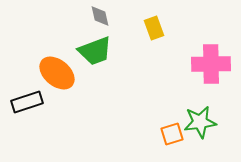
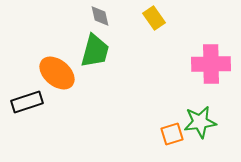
yellow rectangle: moved 10 px up; rotated 15 degrees counterclockwise
green trapezoid: rotated 54 degrees counterclockwise
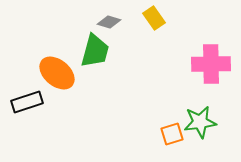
gray diamond: moved 9 px right, 6 px down; rotated 60 degrees counterclockwise
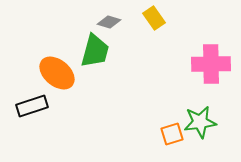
black rectangle: moved 5 px right, 4 px down
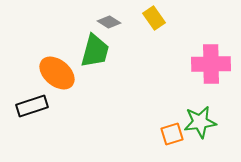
gray diamond: rotated 15 degrees clockwise
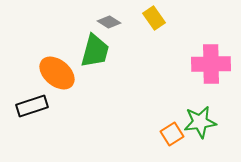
orange square: rotated 15 degrees counterclockwise
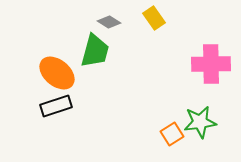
black rectangle: moved 24 px right
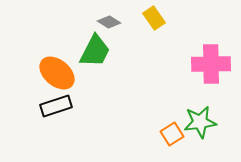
green trapezoid: rotated 12 degrees clockwise
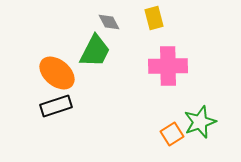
yellow rectangle: rotated 20 degrees clockwise
gray diamond: rotated 30 degrees clockwise
pink cross: moved 43 px left, 2 px down
green star: rotated 12 degrees counterclockwise
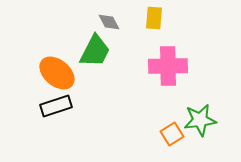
yellow rectangle: rotated 20 degrees clockwise
green star: moved 2 px up; rotated 12 degrees clockwise
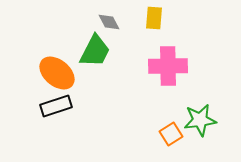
orange square: moved 1 px left
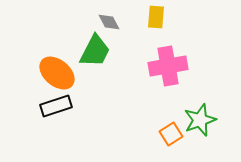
yellow rectangle: moved 2 px right, 1 px up
pink cross: rotated 9 degrees counterclockwise
green star: rotated 12 degrees counterclockwise
